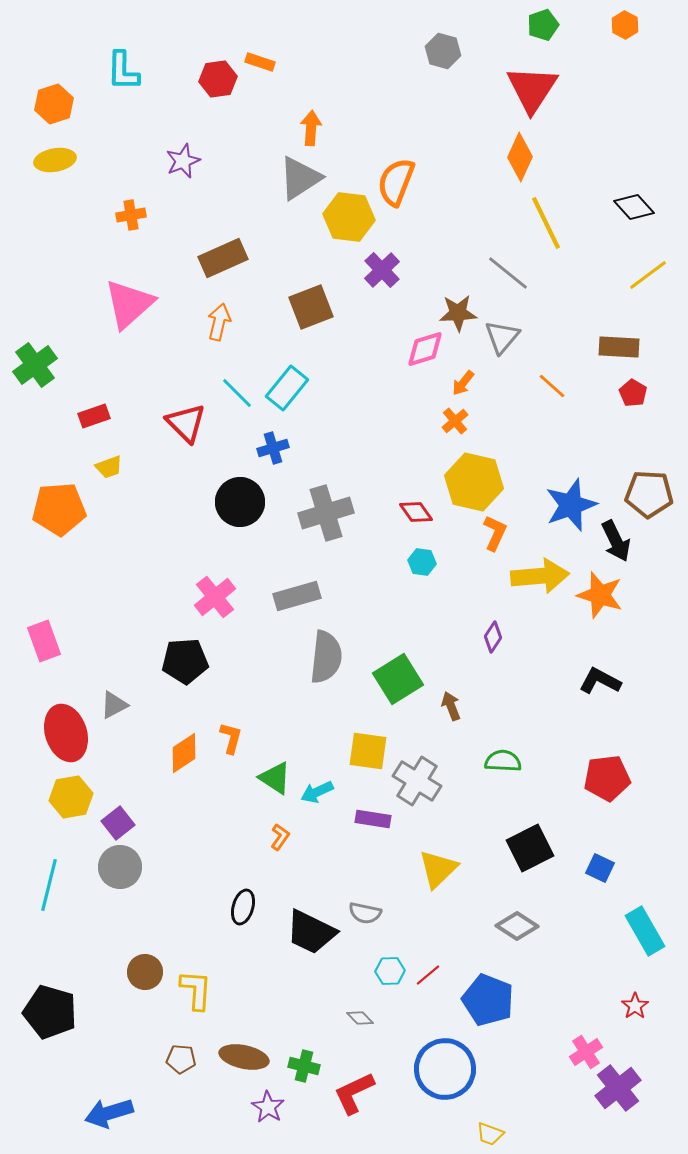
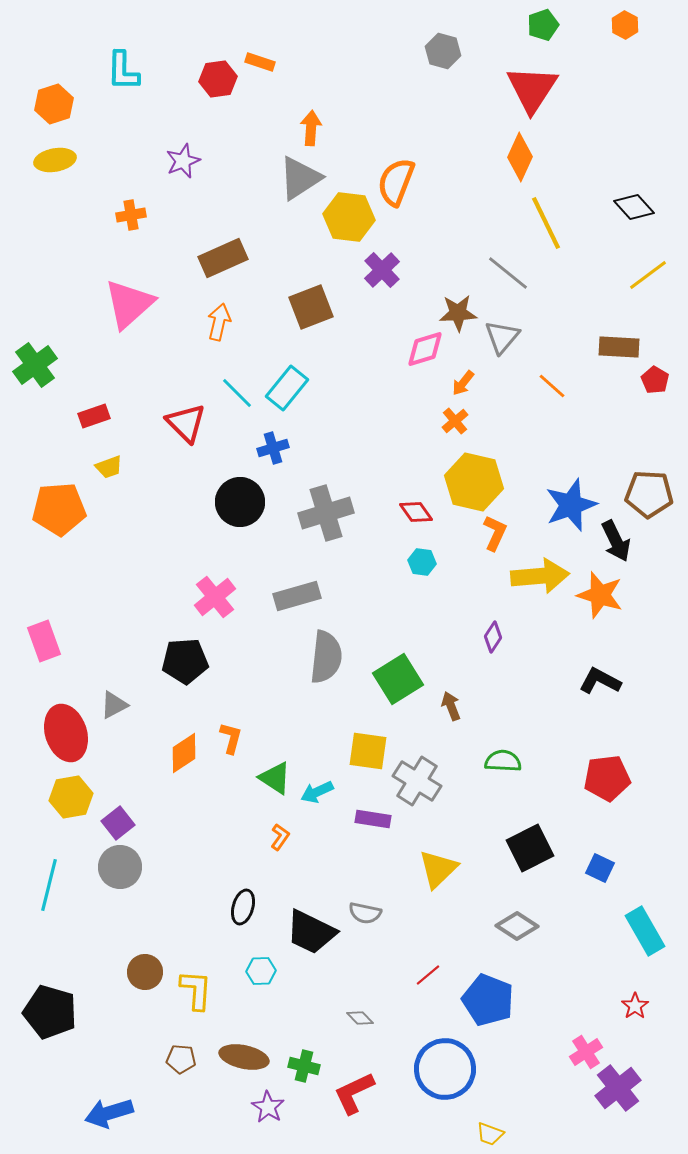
red pentagon at (633, 393): moved 22 px right, 13 px up
cyan hexagon at (390, 971): moved 129 px left
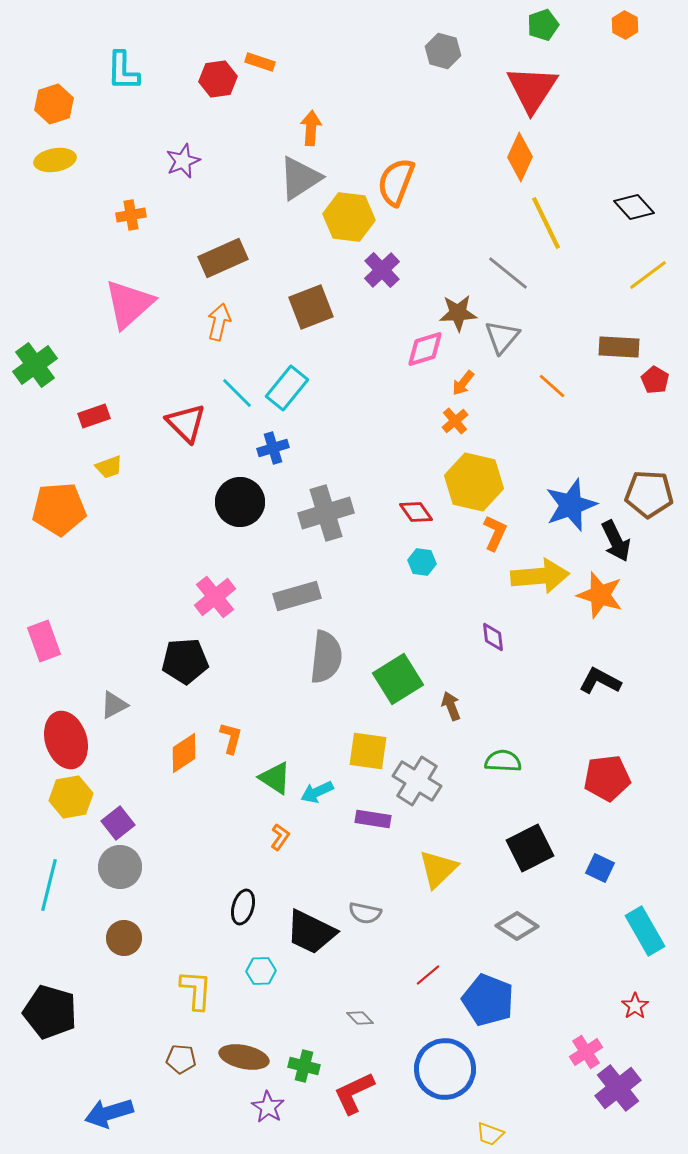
purple diamond at (493, 637): rotated 40 degrees counterclockwise
red ellipse at (66, 733): moved 7 px down
brown circle at (145, 972): moved 21 px left, 34 px up
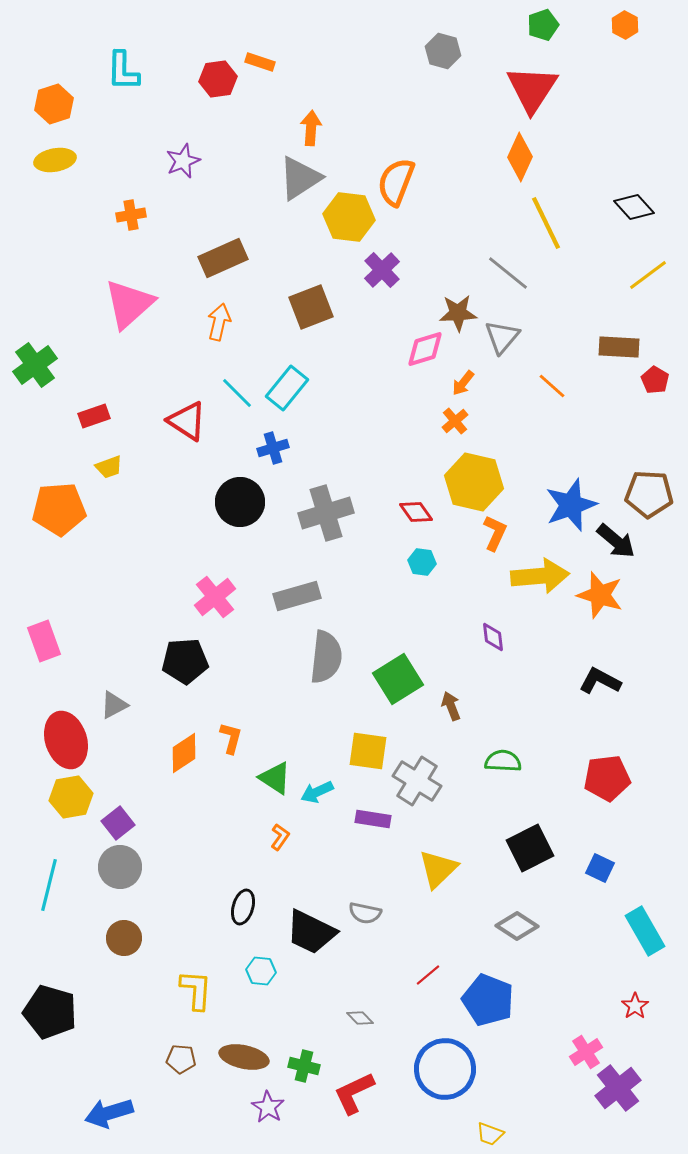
red triangle at (186, 423): moved 1 px right, 2 px up; rotated 12 degrees counterclockwise
black arrow at (616, 541): rotated 24 degrees counterclockwise
cyan hexagon at (261, 971): rotated 8 degrees clockwise
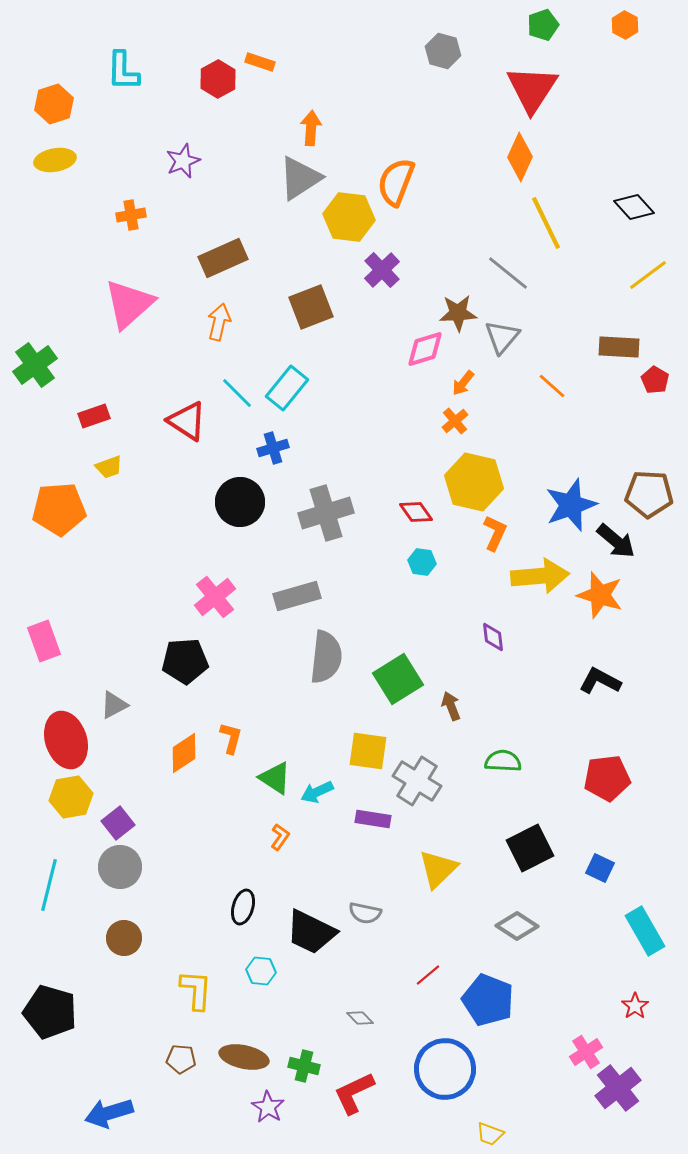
red hexagon at (218, 79): rotated 21 degrees counterclockwise
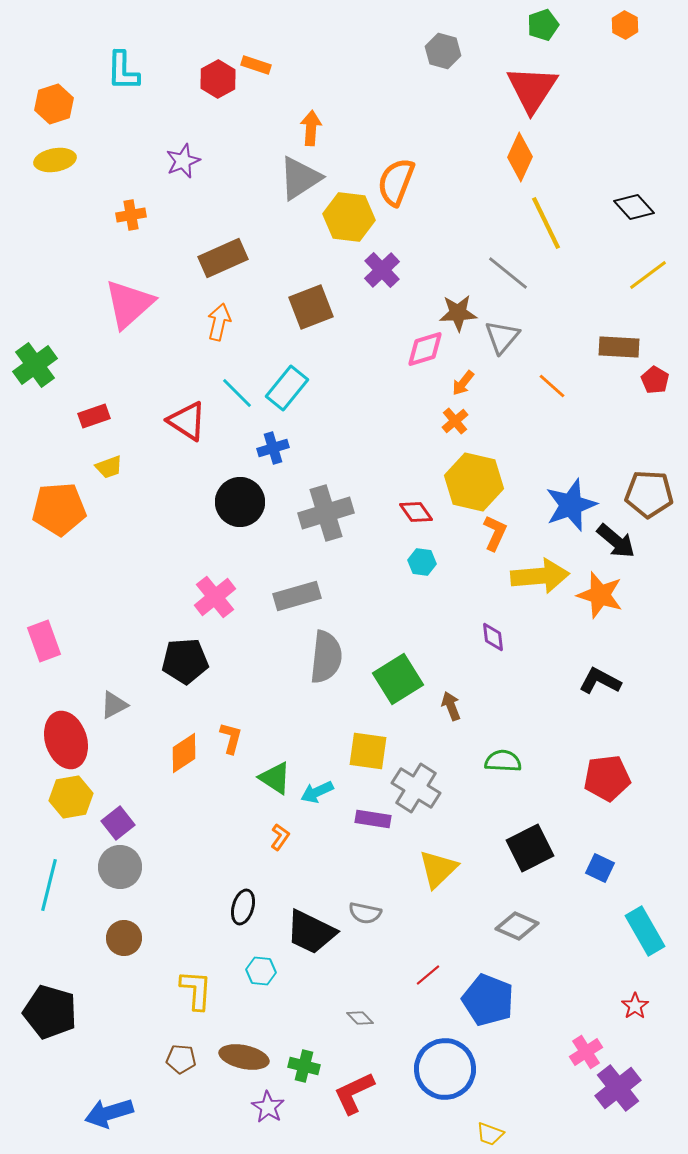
orange rectangle at (260, 62): moved 4 px left, 3 px down
gray cross at (417, 781): moved 1 px left, 7 px down
gray diamond at (517, 926): rotated 9 degrees counterclockwise
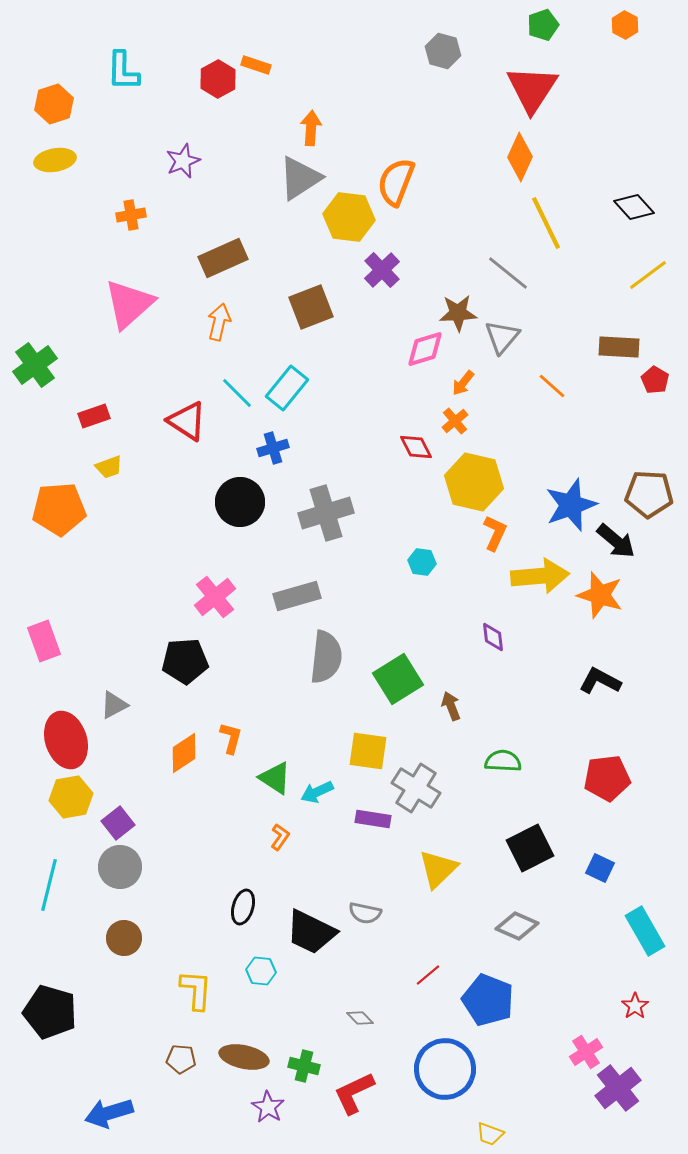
red diamond at (416, 512): moved 65 px up; rotated 8 degrees clockwise
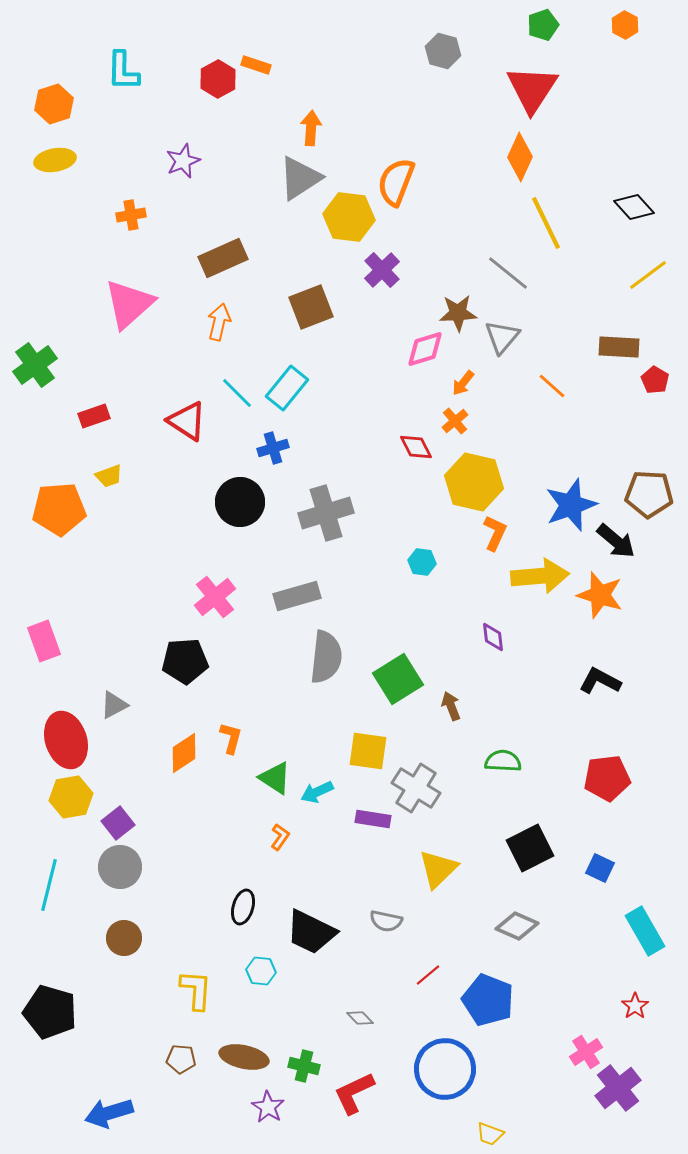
yellow trapezoid at (109, 467): moved 9 px down
gray semicircle at (365, 913): moved 21 px right, 8 px down
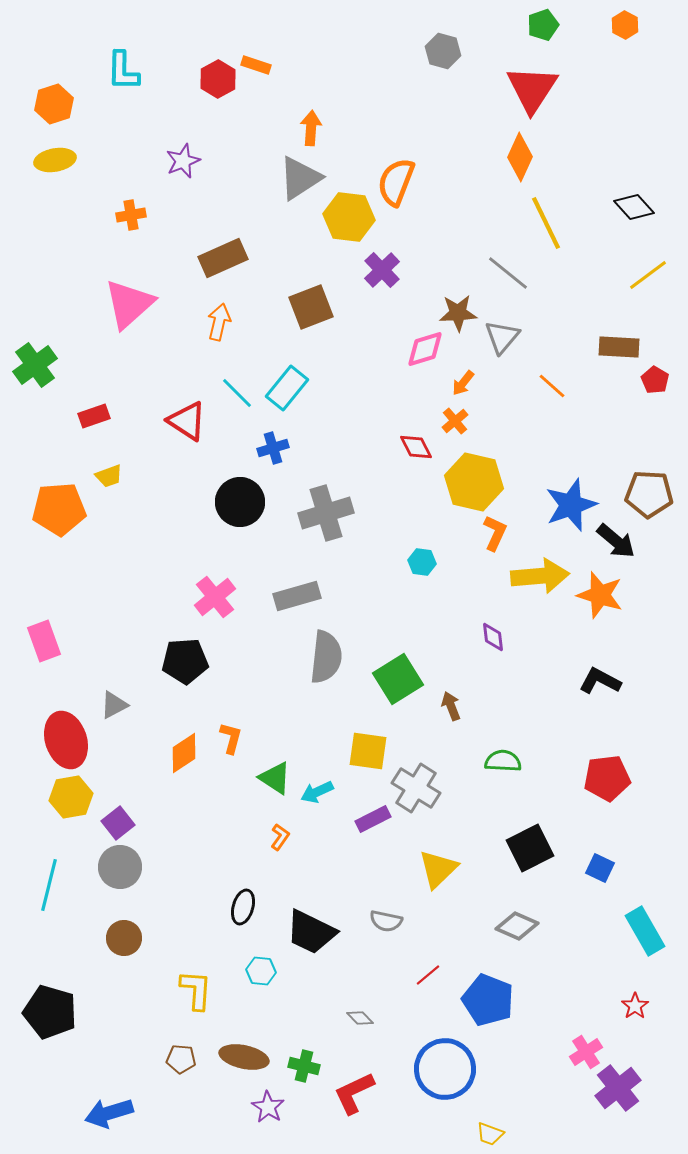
purple rectangle at (373, 819): rotated 36 degrees counterclockwise
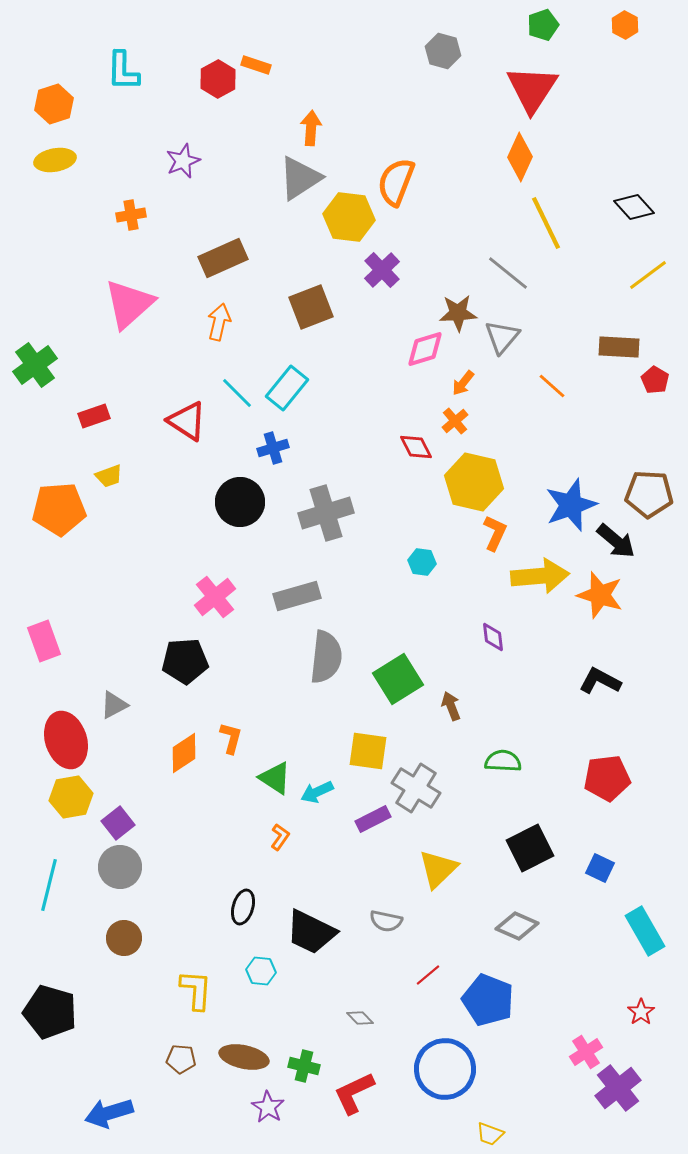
red star at (635, 1006): moved 6 px right, 6 px down
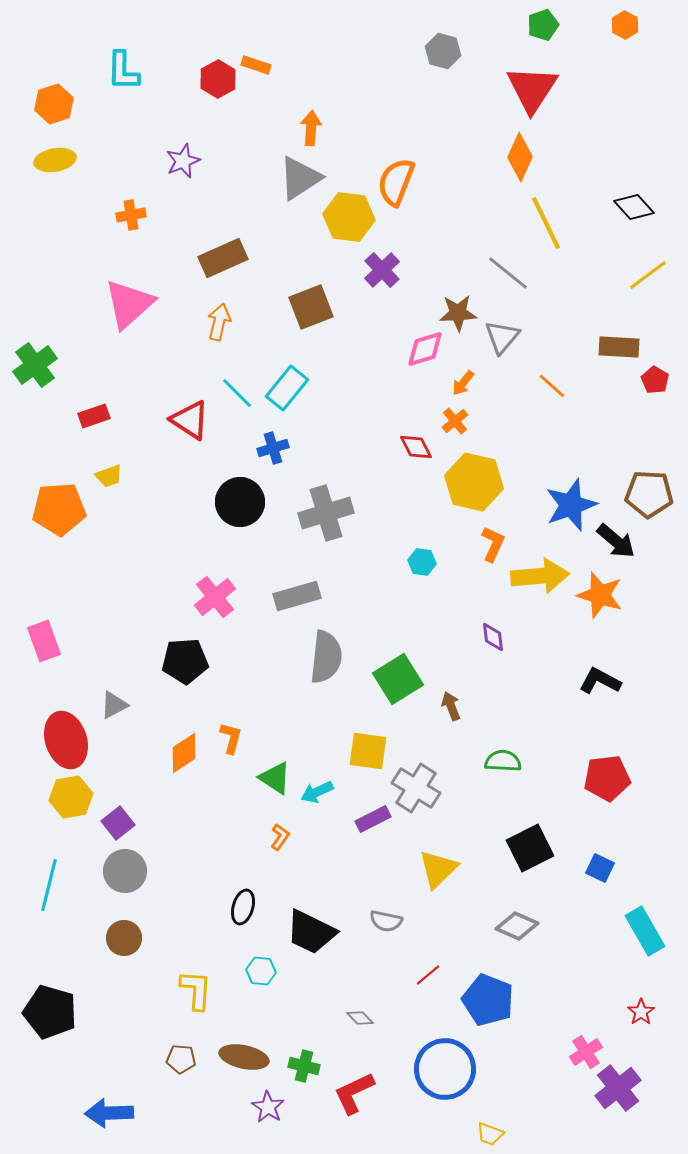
red triangle at (187, 421): moved 3 px right, 1 px up
orange L-shape at (495, 533): moved 2 px left, 11 px down
gray circle at (120, 867): moved 5 px right, 4 px down
blue arrow at (109, 1113): rotated 15 degrees clockwise
